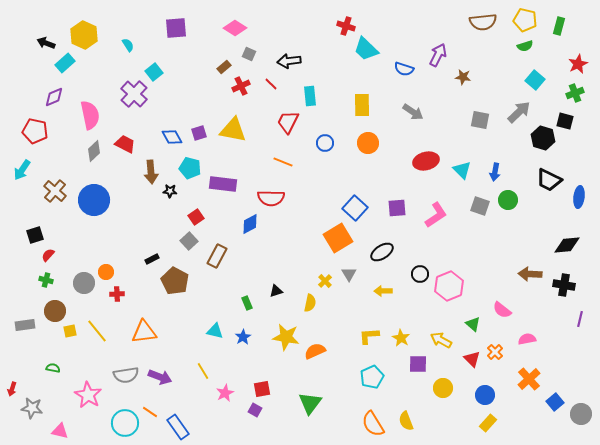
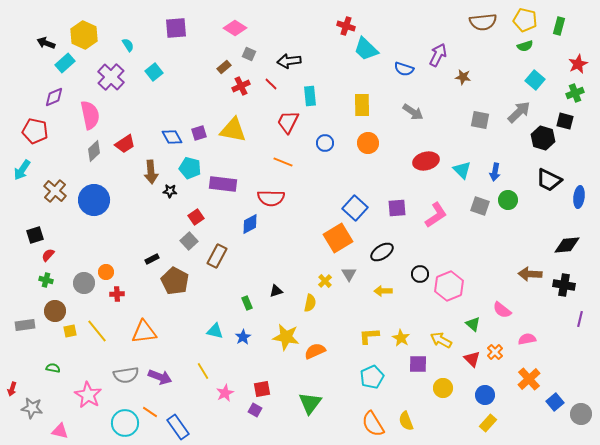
purple cross at (134, 94): moved 23 px left, 17 px up
red trapezoid at (125, 144): rotated 120 degrees clockwise
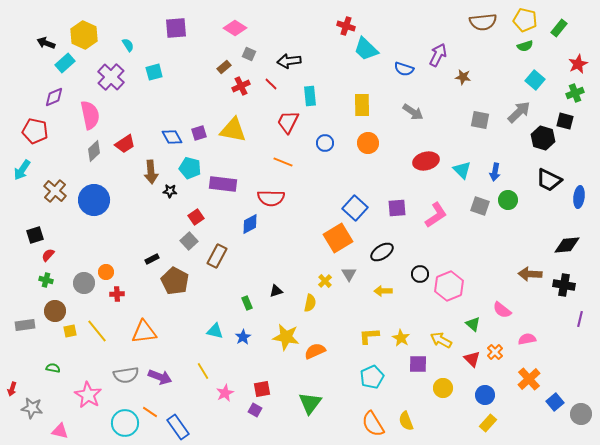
green rectangle at (559, 26): moved 2 px down; rotated 24 degrees clockwise
cyan square at (154, 72): rotated 24 degrees clockwise
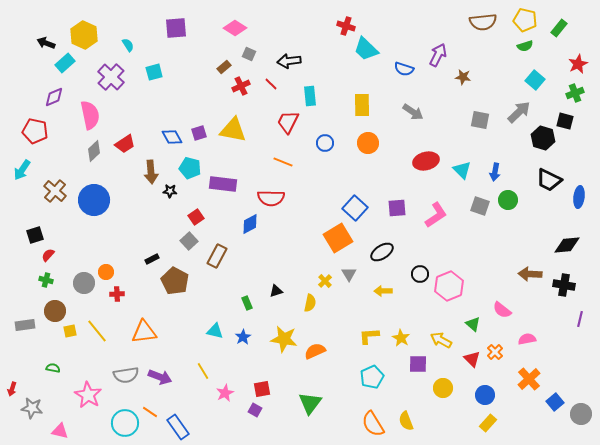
yellow star at (286, 337): moved 2 px left, 2 px down
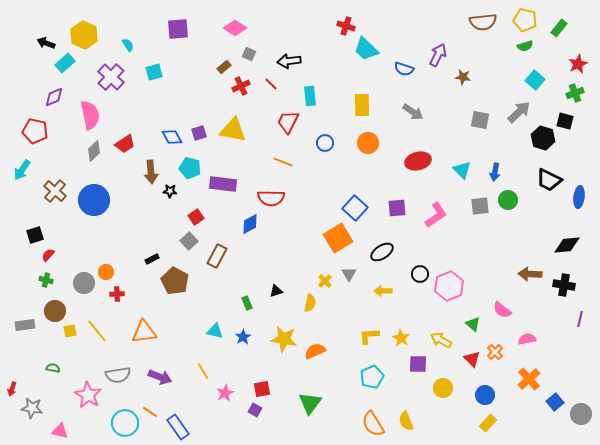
purple square at (176, 28): moved 2 px right, 1 px down
red ellipse at (426, 161): moved 8 px left
gray square at (480, 206): rotated 24 degrees counterclockwise
gray semicircle at (126, 375): moved 8 px left
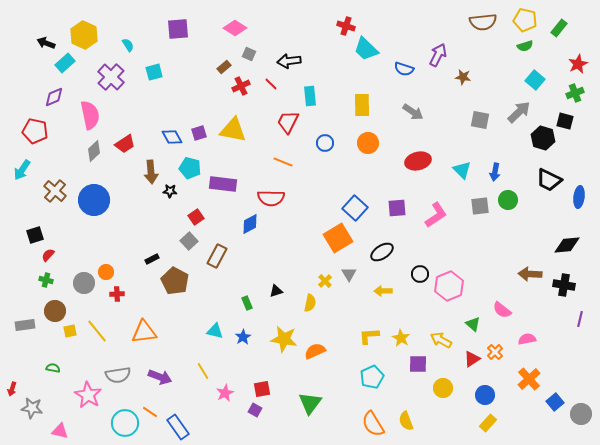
red triangle at (472, 359): rotated 42 degrees clockwise
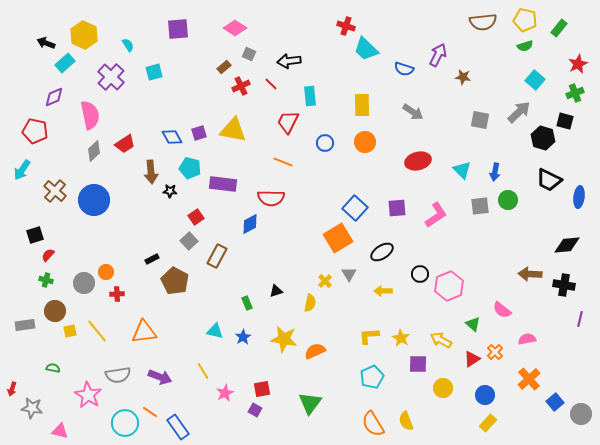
orange circle at (368, 143): moved 3 px left, 1 px up
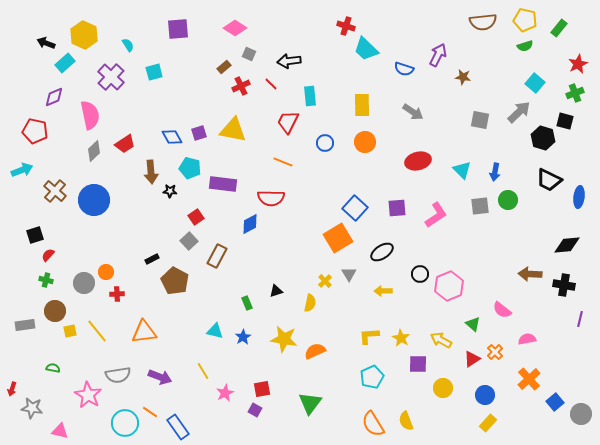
cyan square at (535, 80): moved 3 px down
cyan arrow at (22, 170): rotated 145 degrees counterclockwise
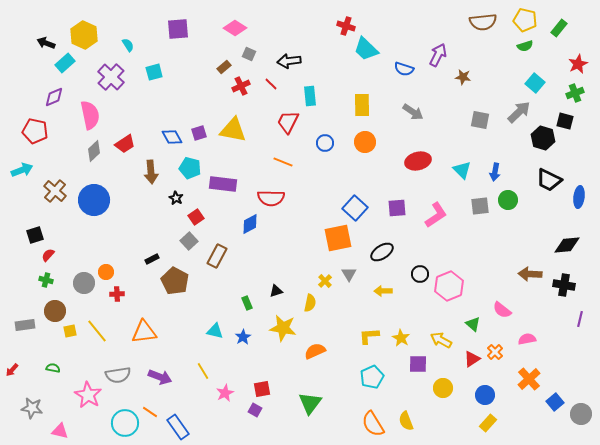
black star at (170, 191): moved 6 px right, 7 px down; rotated 24 degrees clockwise
orange square at (338, 238): rotated 20 degrees clockwise
yellow star at (284, 339): moved 1 px left, 11 px up
red arrow at (12, 389): moved 19 px up; rotated 24 degrees clockwise
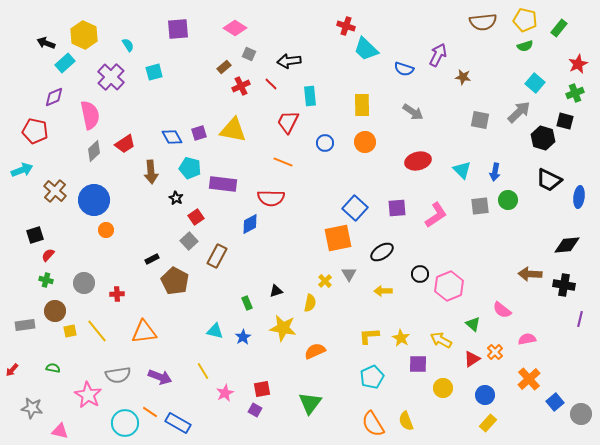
orange circle at (106, 272): moved 42 px up
blue rectangle at (178, 427): moved 4 px up; rotated 25 degrees counterclockwise
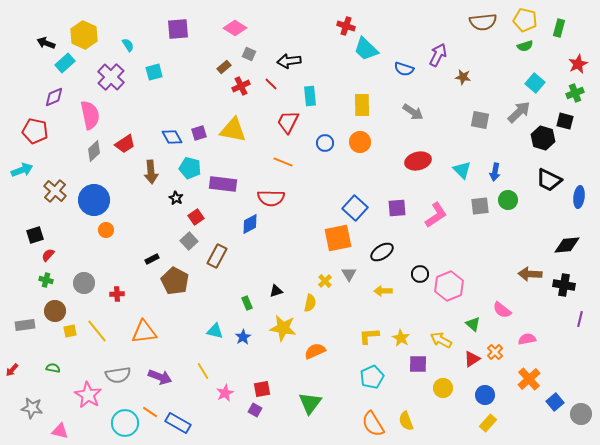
green rectangle at (559, 28): rotated 24 degrees counterclockwise
orange circle at (365, 142): moved 5 px left
